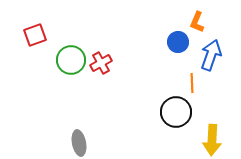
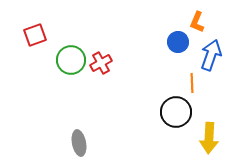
yellow arrow: moved 3 px left, 2 px up
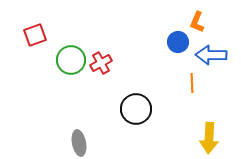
blue arrow: rotated 108 degrees counterclockwise
black circle: moved 40 px left, 3 px up
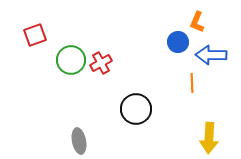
gray ellipse: moved 2 px up
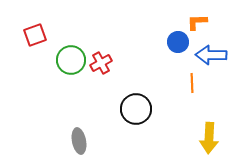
orange L-shape: rotated 65 degrees clockwise
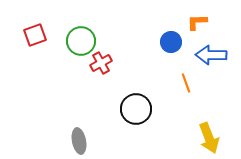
blue circle: moved 7 px left
green circle: moved 10 px right, 19 px up
orange line: moved 6 px left; rotated 18 degrees counterclockwise
yellow arrow: rotated 24 degrees counterclockwise
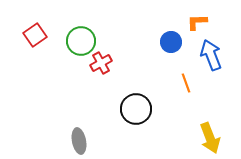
red square: rotated 15 degrees counterclockwise
blue arrow: rotated 68 degrees clockwise
yellow arrow: moved 1 px right
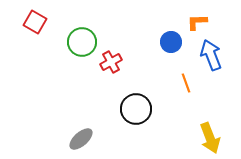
red square: moved 13 px up; rotated 25 degrees counterclockwise
green circle: moved 1 px right, 1 px down
red cross: moved 10 px right, 1 px up
gray ellipse: moved 2 px right, 2 px up; rotated 60 degrees clockwise
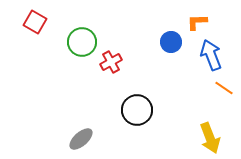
orange line: moved 38 px right, 5 px down; rotated 36 degrees counterclockwise
black circle: moved 1 px right, 1 px down
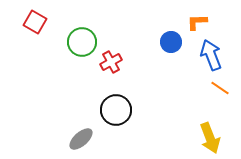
orange line: moved 4 px left
black circle: moved 21 px left
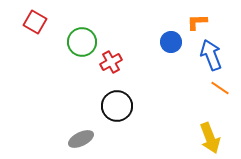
black circle: moved 1 px right, 4 px up
gray ellipse: rotated 15 degrees clockwise
